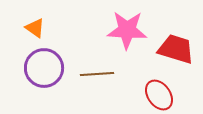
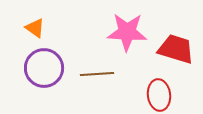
pink star: moved 2 px down
red ellipse: rotated 28 degrees clockwise
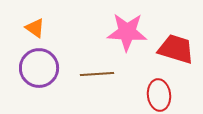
purple circle: moved 5 px left
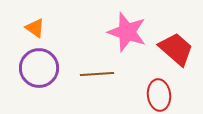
pink star: rotated 15 degrees clockwise
red trapezoid: rotated 24 degrees clockwise
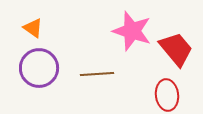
orange triangle: moved 2 px left
pink star: moved 5 px right, 1 px up
red trapezoid: rotated 9 degrees clockwise
red ellipse: moved 8 px right
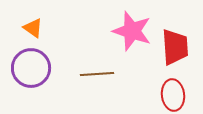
red trapezoid: moved 1 px left, 2 px up; rotated 36 degrees clockwise
purple circle: moved 8 px left
red ellipse: moved 6 px right
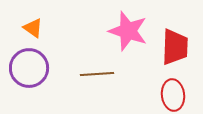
pink star: moved 4 px left
red trapezoid: rotated 6 degrees clockwise
purple circle: moved 2 px left
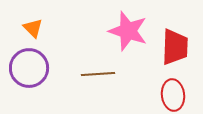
orange triangle: rotated 10 degrees clockwise
brown line: moved 1 px right
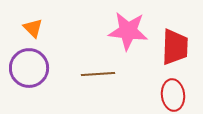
pink star: rotated 12 degrees counterclockwise
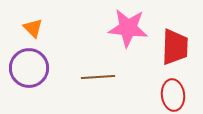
pink star: moved 3 px up
brown line: moved 3 px down
